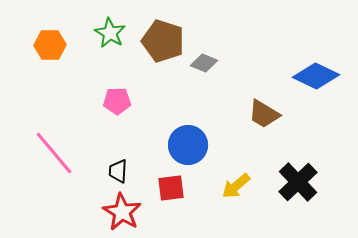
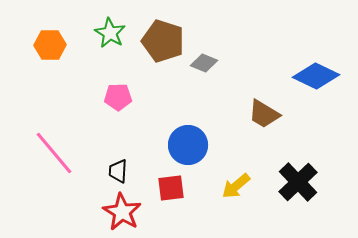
pink pentagon: moved 1 px right, 4 px up
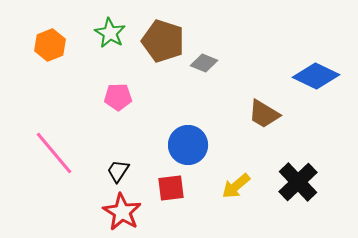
orange hexagon: rotated 20 degrees counterclockwise
black trapezoid: rotated 30 degrees clockwise
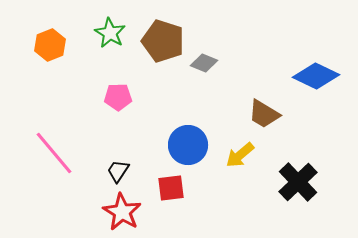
yellow arrow: moved 4 px right, 31 px up
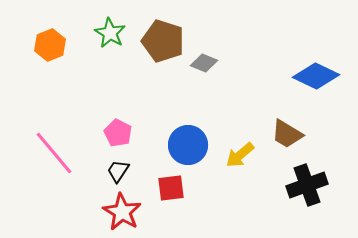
pink pentagon: moved 36 px down; rotated 28 degrees clockwise
brown trapezoid: moved 23 px right, 20 px down
black cross: moved 9 px right, 3 px down; rotated 24 degrees clockwise
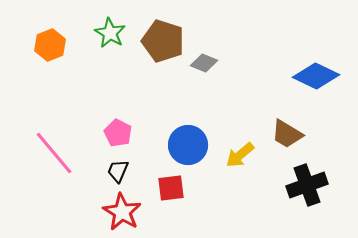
black trapezoid: rotated 10 degrees counterclockwise
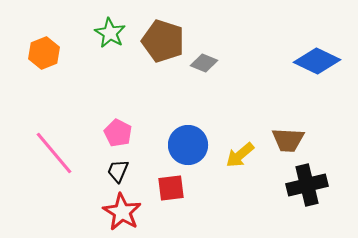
orange hexagon: moved 6 px left, 8 px down
blue diamond: moved 1 px right, 15 px up
brown trapezoid: moved 1 px right, 6 px down; rotated 28 degrees counterclockwise
black cross: rotated 6 degrees clockwise
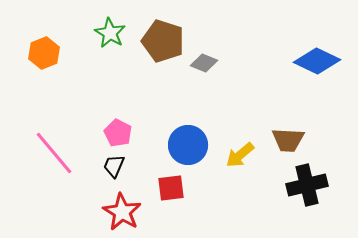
black trapezoid: moved 4 px left, 5 px up
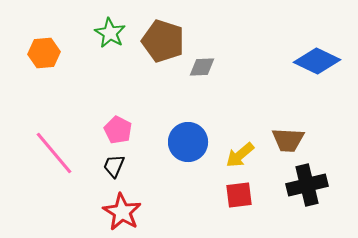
orange hexagon: rotated 16 degrees clockwise
gray diamond: moved 2 px left, 4 px down; rotated 24 degrees counterclockwise
pink pentagon: moved 3 px up
blue circle: moved 3 px up
red square: moved 68 px right, 7 px down
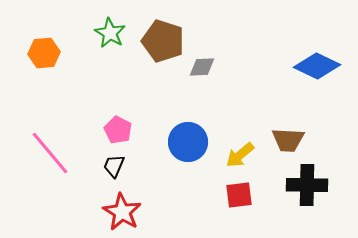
blue diamond: moved 5 px down
pink line: moved 4 px left
black cross: rotated 15 degrees clockwise
